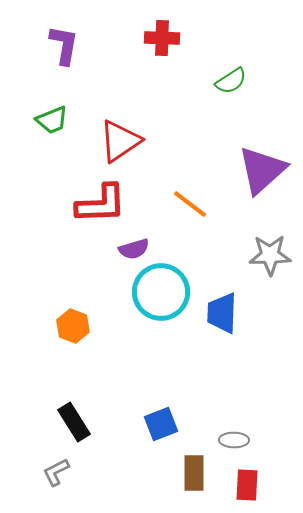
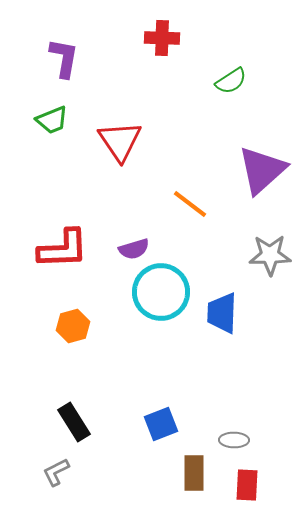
purple L-shape: moved 13 px down
red triangle: rotated 30 degrees counterclockwise
red L-shape: moved 38 px left, 45 px down
orange hexagon: rotated 24 degrees clockwise
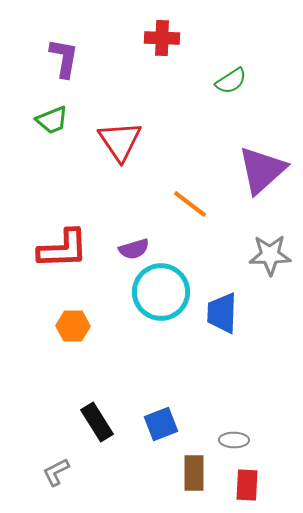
orange hexagon: rotated 16 degrees clockwise
black rectangle: moved 23 px right
